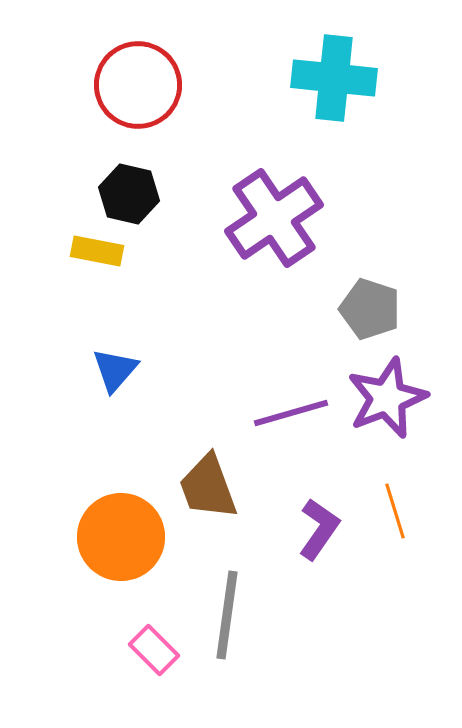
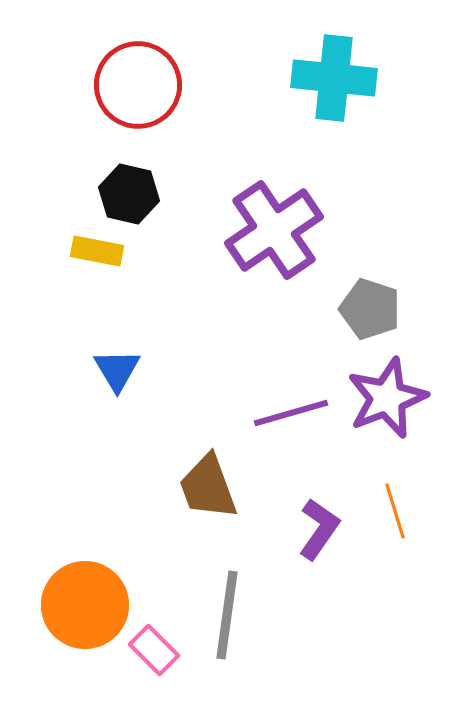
purple cross: moved 12 px down
blue triangle: moved 2 px right; rotated 12 degrees counterclockwise
orange circle: moved 36 px left, 68 px down
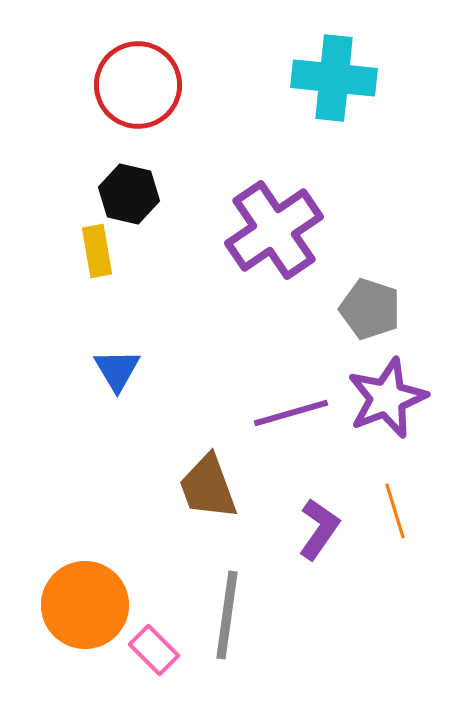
yellow rectangle: rotated 69 degrees clockwise
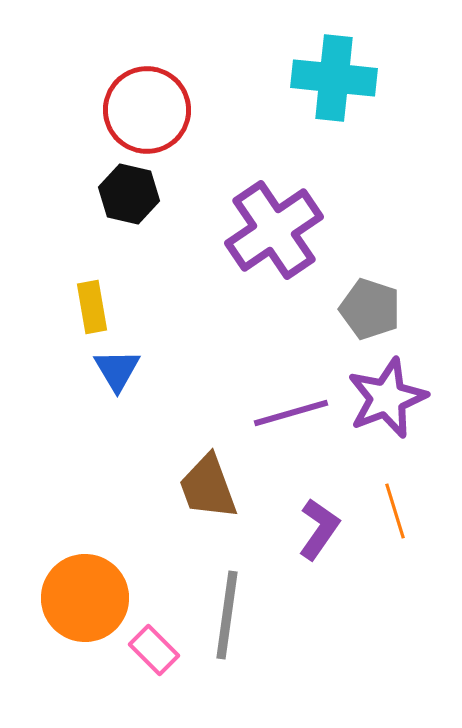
red circle: moved 9 px right, 25 px down
yellow rectangle: moved 5 px left, 56 px down
orange circle: moved 7 px up
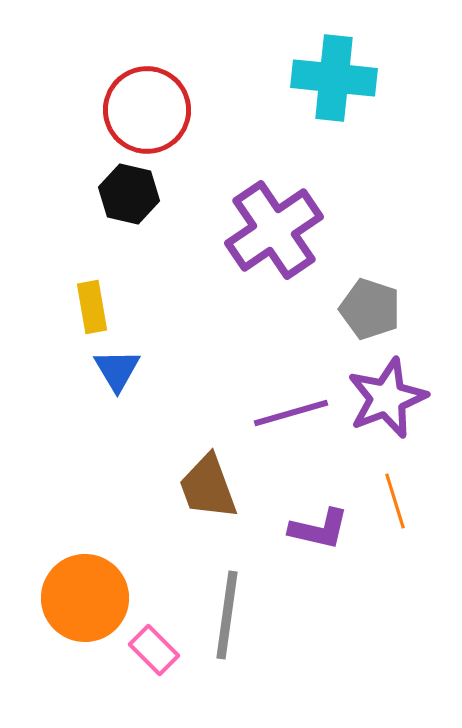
orange line: moved 10 px up
purple L-shape: rotated 68 degrees clockwise
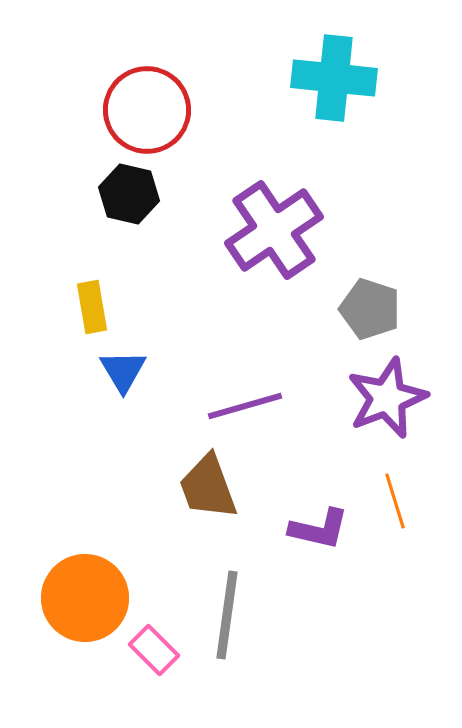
blue triangle: moved 6 px right, 1 px down
purple line: moved 46 px left, 7 px up
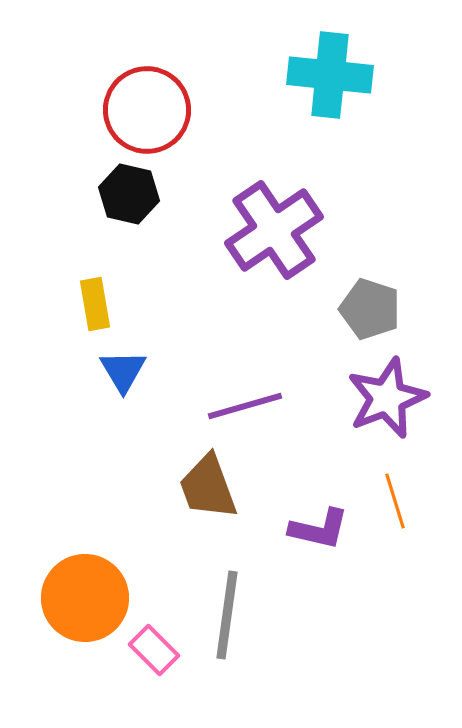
cyan cross: moved 4 px left, 3 px up
yellow rectangle: moved 3 px right, 3 px up
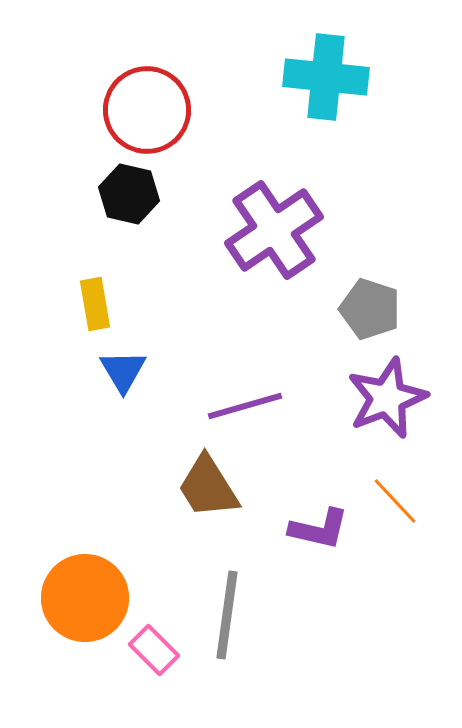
cyan cross: moved 4 px left, 2 px down
brown trapezoid: rotated 12 degrees counterclockwise
orange line: rotated 26 degrees counterclockwise
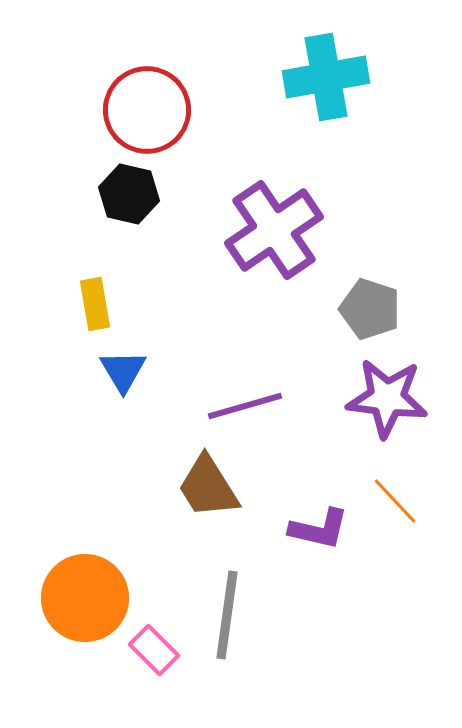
cyan cross: rotated 16 degrees counterclockwise
purple star: rotated 28 degrees clockwise
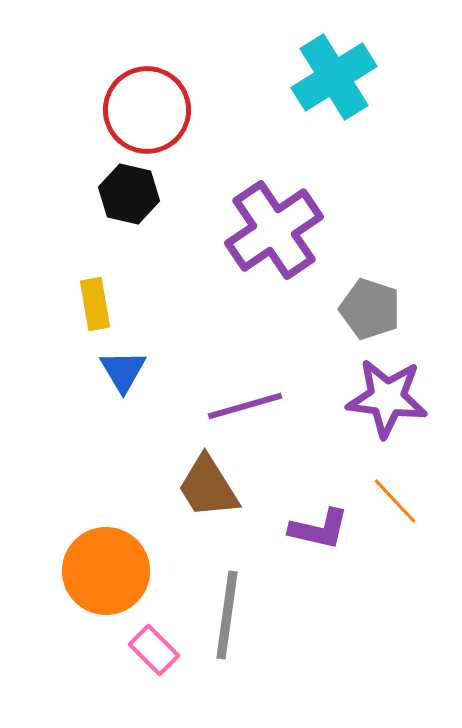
cyan cross: moved 8 px right; rotated 22 degrees counterclockwise
orange circle: moved 21 px right, 27 px up
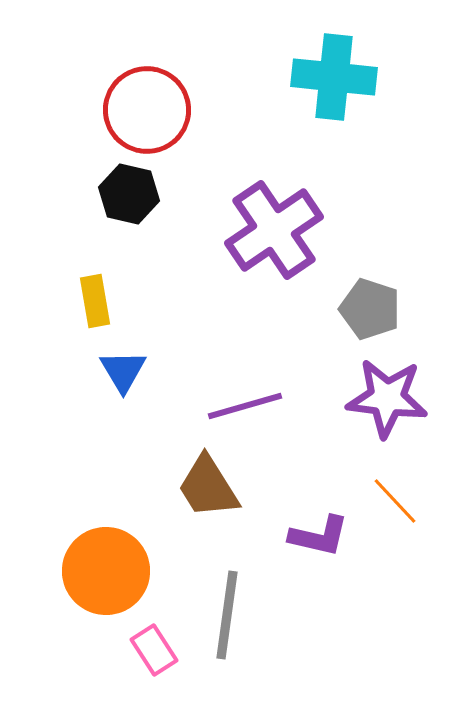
cyan cross: rotated 38 degrees clockwise
yellow rectangle: moved 3 px up
purple L-shape: moved 7 px down
pink rectangle: rotated 12 degrees clockwise
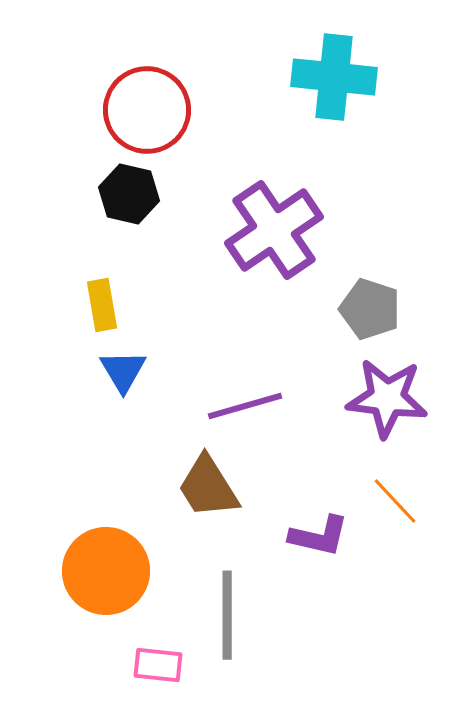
yellow rectangle: moved 7 px right, 4 px down
gray line: rotated 8 degrees counterclockwise
pink rectangle: moved 4 px right, 15 px down; rotated 51 degrees counterclockwise
